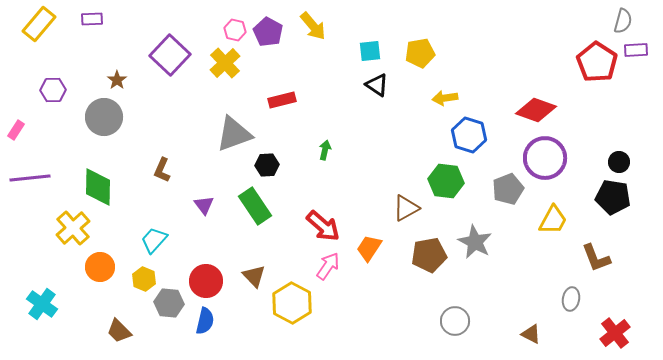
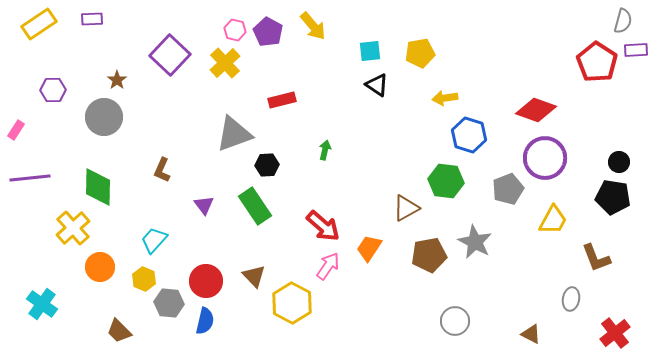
yellow rectangle at (39, 24): rotated 16 degrees clockwise
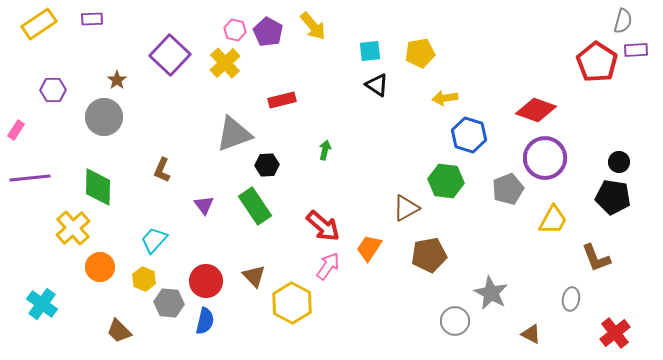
gray star at (475, 242): moved 16 px right, 51 px down
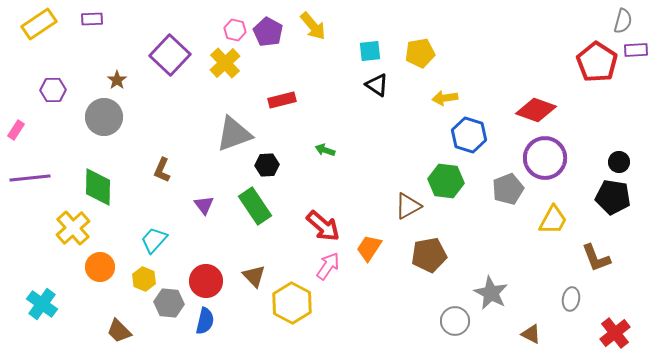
green arrow at (325, 150): rotated 84 degrees counterclockwise
brown triangle at (406, 208): moved 2 px right, 2 px up
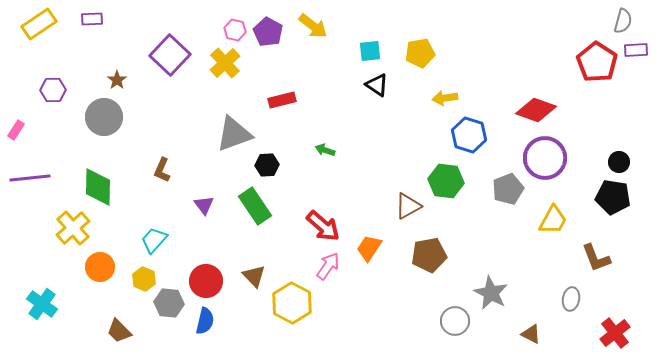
yellow arrow at (313, 26): rotated 12 degrees counterclockwise
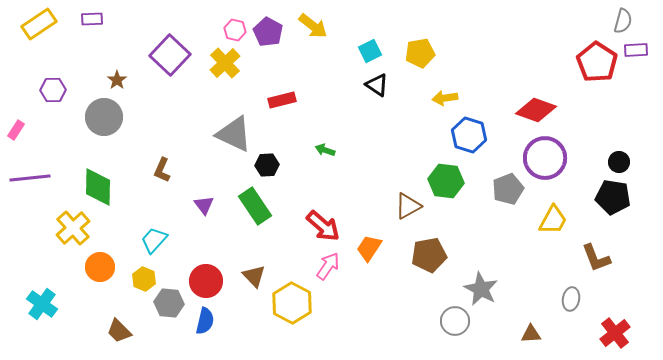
cyan square at (370, 51): rotated 20 degrees counterclockwise
gray triangle at (234, 134): rotated 45 degrees clockwise
gray star at (491, 293): moved 10 px left, 4 px up
brown triangle at (531, 334): rotated 30 degrees counterclockwise
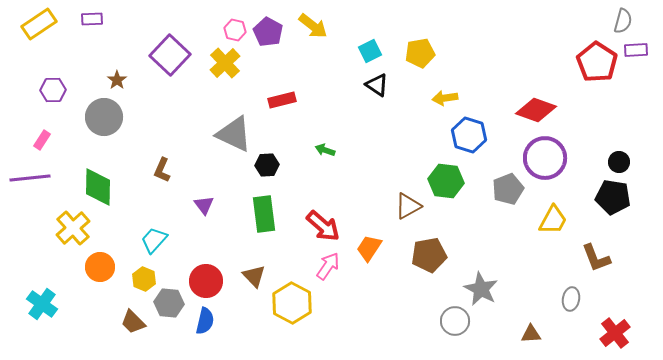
pink rectangle at (16, 130): moved 26 px right, 10 px down
green rectangle at (255, 206): moved 9 px right, 8 px down; rotated 27 degrees clockwise
brown trapezoid at (119, 331): moved 14 px right, 9 px up
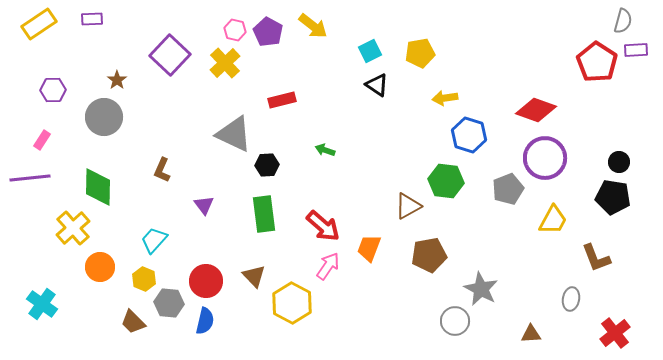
orange trapezoid at (369, 248): rotated 12 degrees counterclockwise
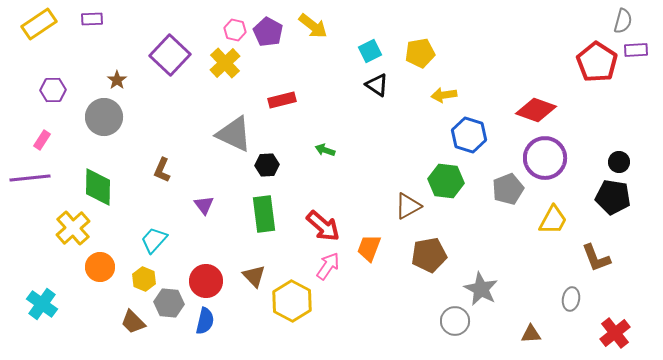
yellow arrow at (445, 98): moved 1 px left, 3 px up
yellow hexagon at (292, 303): moved 2 px up
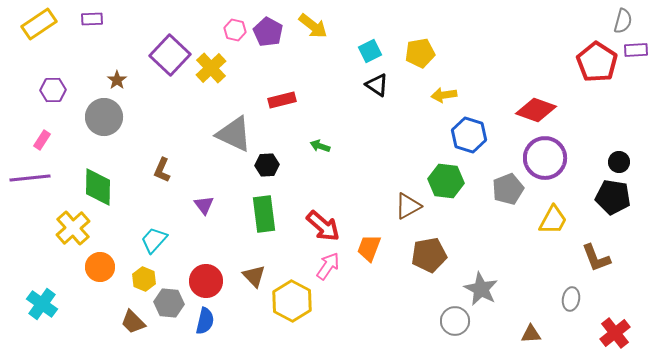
yellow cross at (225, 63): moved 14 px left, 5 px down
green arrow at (325, 150): moved 5 px left, 4 px up
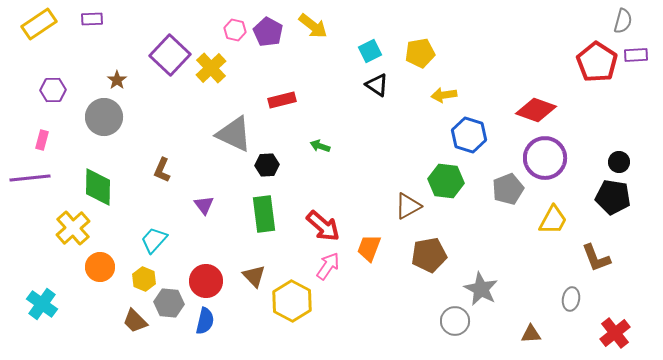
purple rectangle at (636, 50): moved 5 px down
pink rectangle at (42, 140): rotated 18 degrees counterclockwise
brown trapezoid at (133, 322): moved 2 px right, 1 px up
